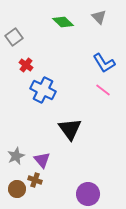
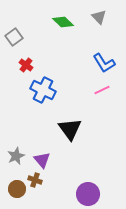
pink line: moved 1 px left; rotated 63 degrees counterclockwise
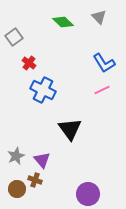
red cross: moved 3 px right, 2 px up
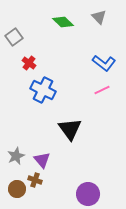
blue L-shape: rotated 20 degrees counterclockwise
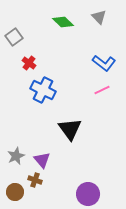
brown circle: moved 2 px left, 3 px down
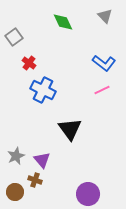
gray triangle: moved 6 px right, 1 px up
green diamond: rotated 20 degrees clockwise
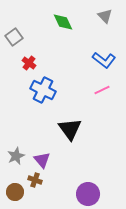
blue L-shape: moved 3 px up
